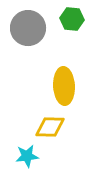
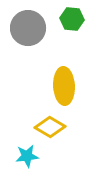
yellow diamond: rotated 28 degrees clockwise
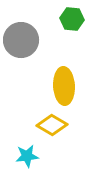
gray circle: moved 7 px left, 12 px down
yellow diamond: moved 2 px right, 2 px up
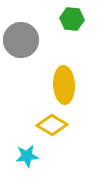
yellow ellipse: moved 1 px up
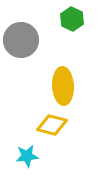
green hexagon: rotated 20 degrees clockwise
yellow ellipse: moved 1 px left, 1 px down
yellow diamond: rotated 16 degrees counterclockwise
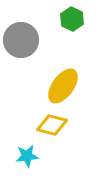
yellow ellipse: rotated 39 degrees clockwise
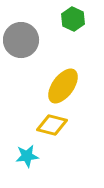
green hexagon: moved 1 px right
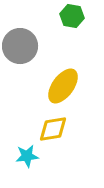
green hexagon: moved 1 px left, 3 px up; rotated 15 degrees counterclockwise
gray circle: moved 1 px left, 6 px down
yellow diamond: moved 1 px right, 4 px down; rotated 24 degrees counterclockwise
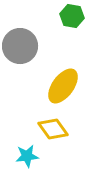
yellow diamond: rotated 64 degrees clockwise
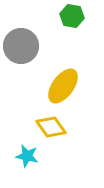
gray circle: moved 1 px right
yellow diamond: moved 2 px left, 2 px up
cyan star: rotated 20 degrees clockwise
